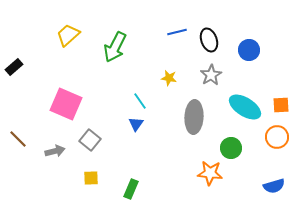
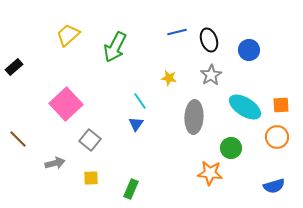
pink square: rotated 24 degrees clockwise
gray arrow: moved 12 px down
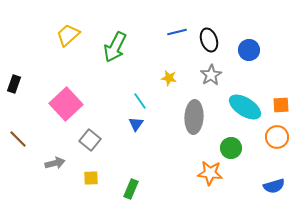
black rectangle: moved 17 px down; rotated 30 degrees counterclockwise
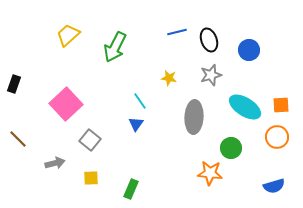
gray star: rotated 15 degrees clockwise
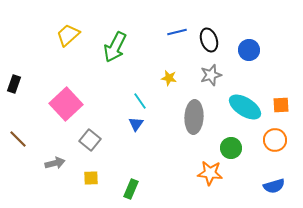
orange circle: moved 2 px left, 3 px down
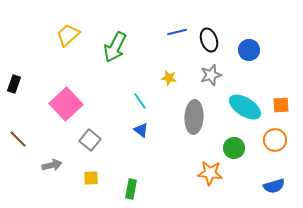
blue triangle: moved 5 px right, 6 px down; rotated 28 degrees counterclockwise
green circle: moved 3 px right
gray arrow: moved 3 px left, 2 px down
green rectangle: rotated 12 degrees counterclockwise
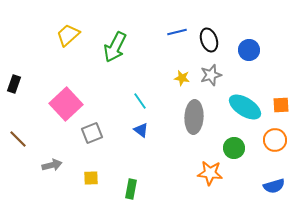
yellow star: moved 13 px right
gray square: moved 2 px right, 7 px up; rotated 30 degrees clockwise
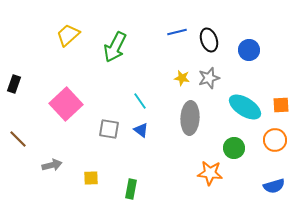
gray star: moved 2 px left, 3 px down
gray ellipse: moved 4 px left, 1 px down
gray square: moved 17 px right, 4 px up; rotated 30 degrees clockwise
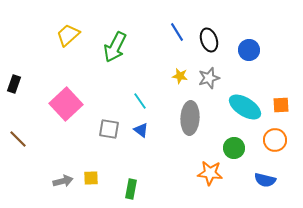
blue line: rotated 72 degrees clockwise
yellow star: moved 2 px left, 2 px up
gray arrow: moved 11 px right, 16 px down
blue semicircle: moved 9 px left, 6 px up; rotated 30 degrees clockwise
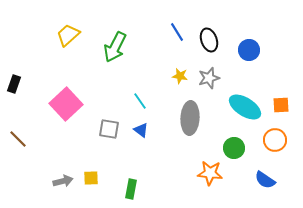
blue semicircle: rotated 20 degrees clockwise
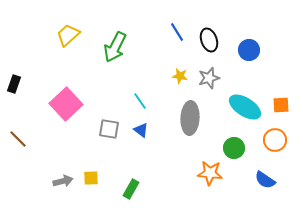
green rectangle: rotated 18 degrees clockwise
